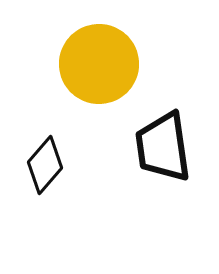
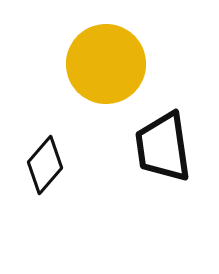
yellow circle: moved 7 px right
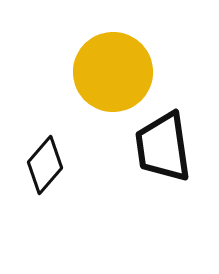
yellow circle: moved 7 px right, 8 px down
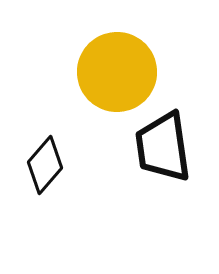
yellow circle: moved 4 px right
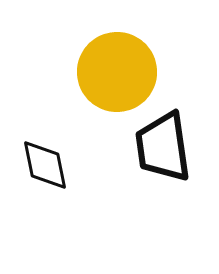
black diamond: rotated 52 degrees counterclockwise
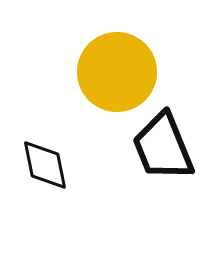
black trapezoid: rotated 14 degrees counterclockwise
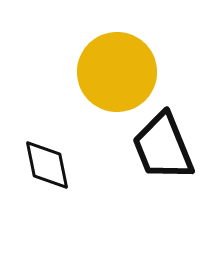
black diamond: moved 2 px right
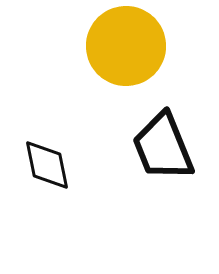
yellow circle: moved 9 px right, 26 px up
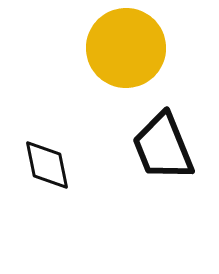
yellow circle: moved 2 px down
